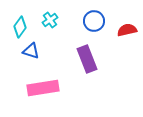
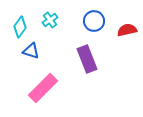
pink rectangle: rotated 36 degrees counterclockwise
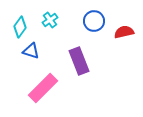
red semicircle: moved 3 px left, 2 px down
purple rectangle: moved 8 px left, 2 px down
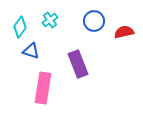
purple rectangle: moved 1 px left, 3 px down
pink rectangle: rotated 36 degrees counterclockwise
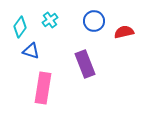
purple rectangle: moved 7 px right
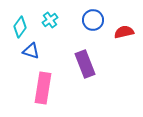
blue circle: moved 1 px left, 1 px up
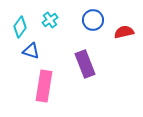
pink rectangle: moved 1 px right, 2 px up
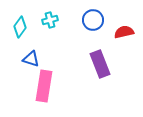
cyan cross: rotated 21 degrees clockwise
blue triangle: moved 8 px down
purple rectangle: moved 15 px right
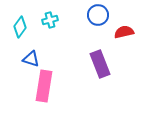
blue circle: moved 5 px right, 5 px up
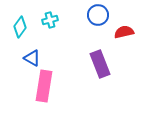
blue triangle: moved 1 px right, 1 px up; rotated 12 degrees clockwise
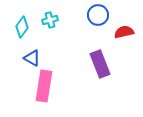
cyan diamond: moved 2 px right
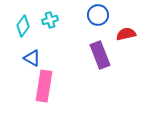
cyan diamond: moved 1 px right, 1 px up
red semicircle: moved 2 px right, 2 px down
purple rectangle: moved 9 px up
